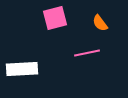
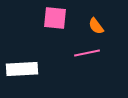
pink square: rotated 20 degrees clockwise
orange semicircle: moved 4 px left, 3 px down
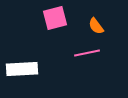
pink square: rotated 20 degrees counterclockwise
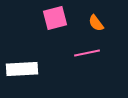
orange semicircle: moved 3 px up
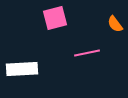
orange semicircle: moved 19 px right, 1 px down
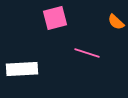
orange semicircle: moved 1 px right, 2 px up; rotated 12 degrees counterclockwise
pink line: rotated 30 degrees clockwise
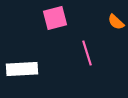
pink line: rotated 55 degrees clockwise
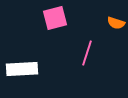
orange semicircle: moved 1 px down; rotated 24 degrees counterclockwise
pink line: rotated 35 degrees clockwise
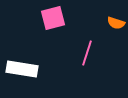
pink square: moved 2 px left
white rectangle: rotated 12 degrees clockwise
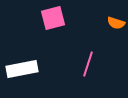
pink line: moved 1 px right, 11 px down
white rectangle: rotated 20 degrees counterclockwise
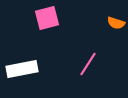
pink square: moved 6 px left
pink line: rotated 15 degrees clockwise
